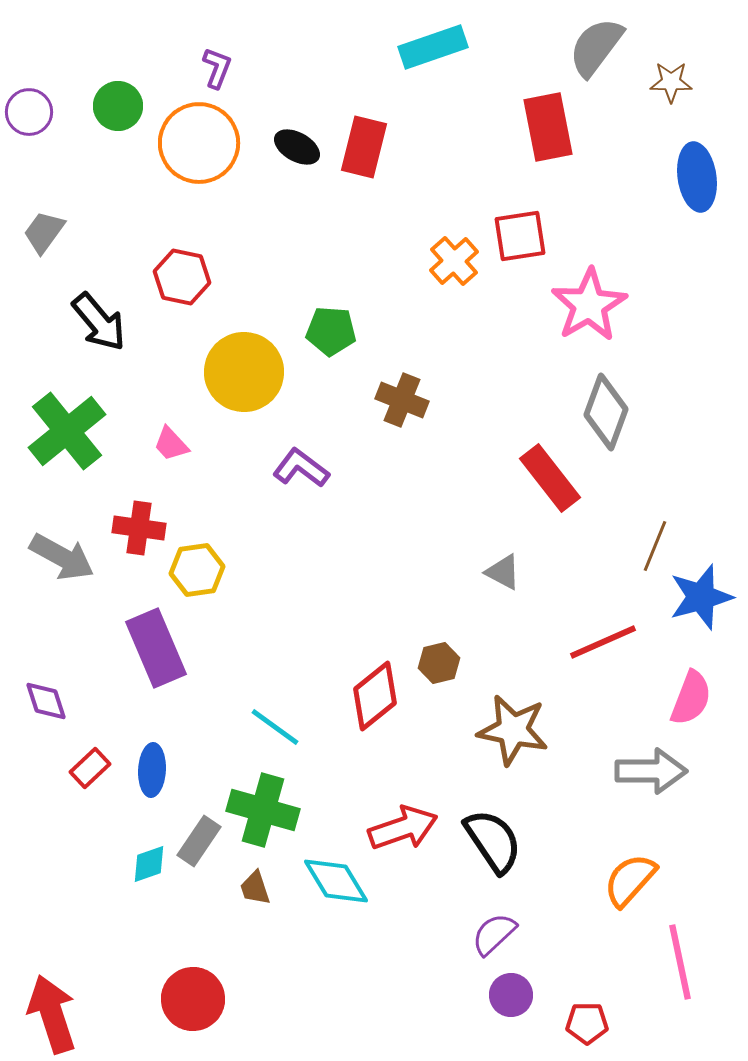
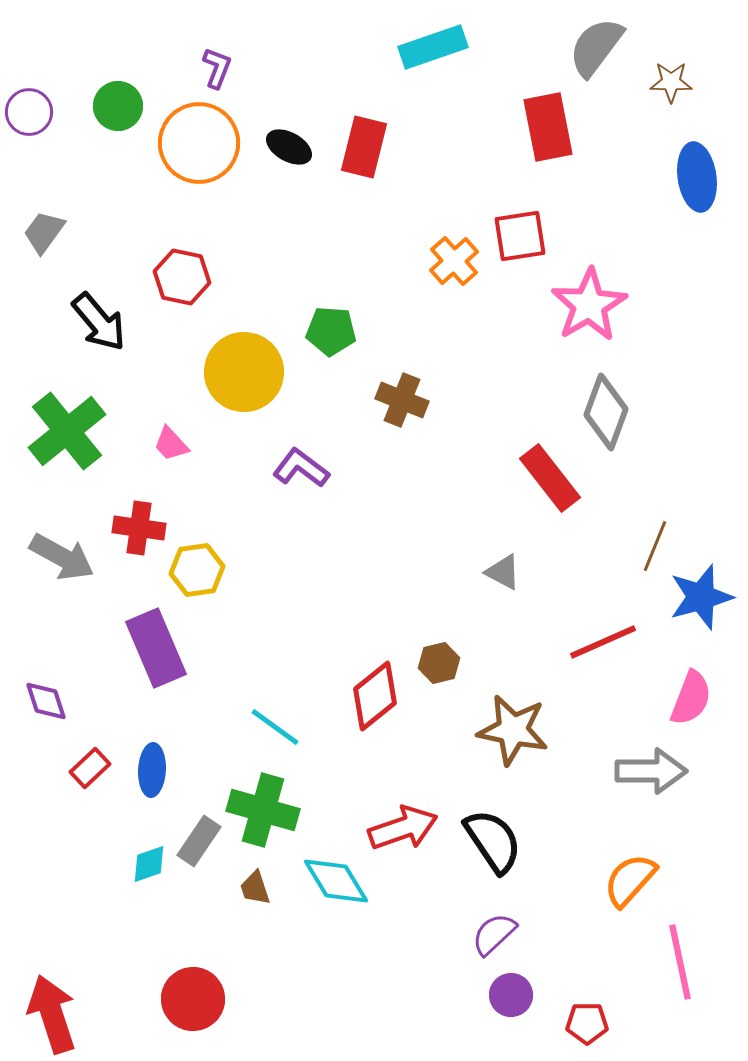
black ellipse at (297, 147): moved 8 px left
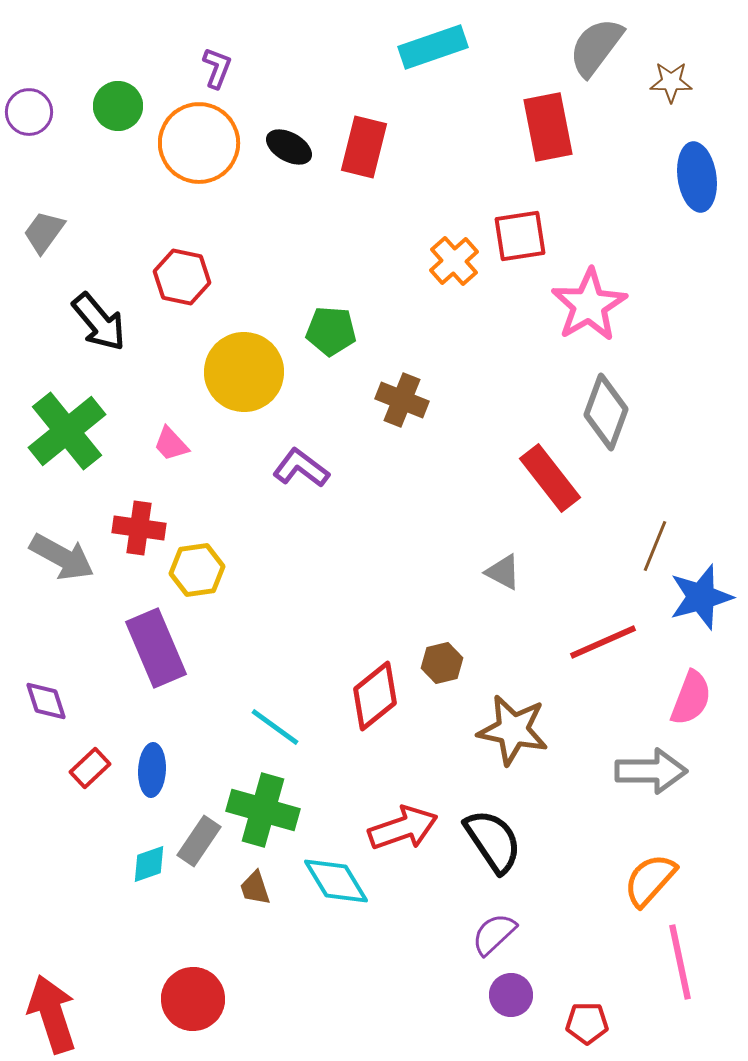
brown hexagon at (439, 663): moved 3 px right
orange semicircle at (630, 880): moved 20 px right
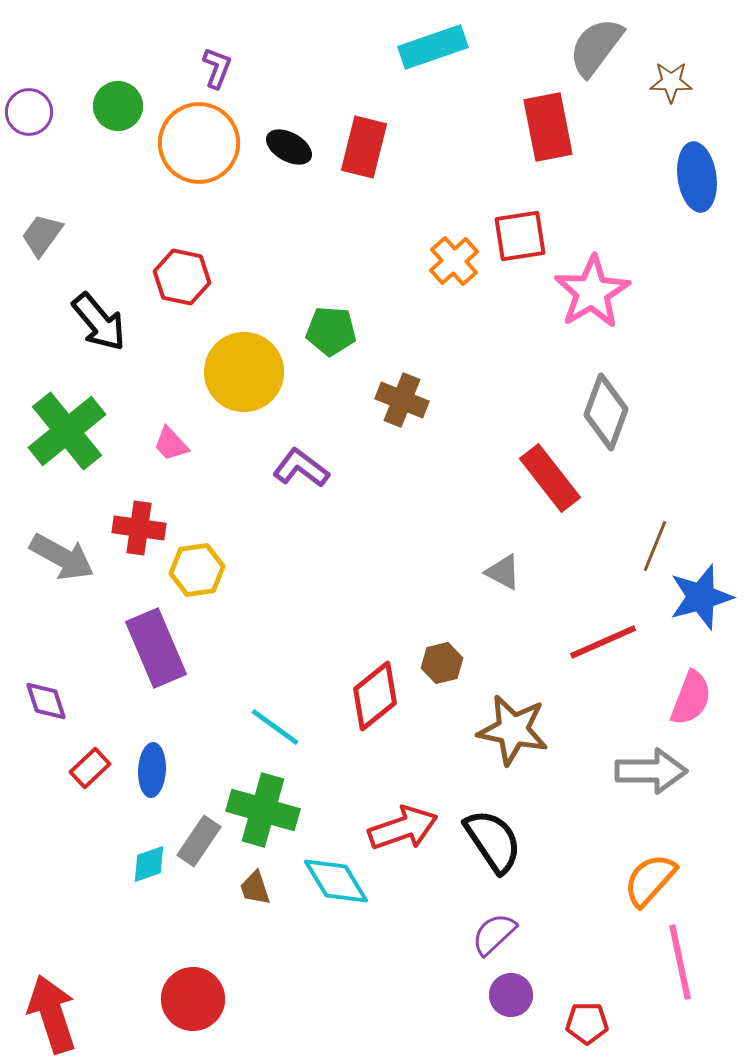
gray trapezoid at (44, 232): moved 2 px left, 3 px down
pink star at (589, 305): moved 3 px right, 13 px up
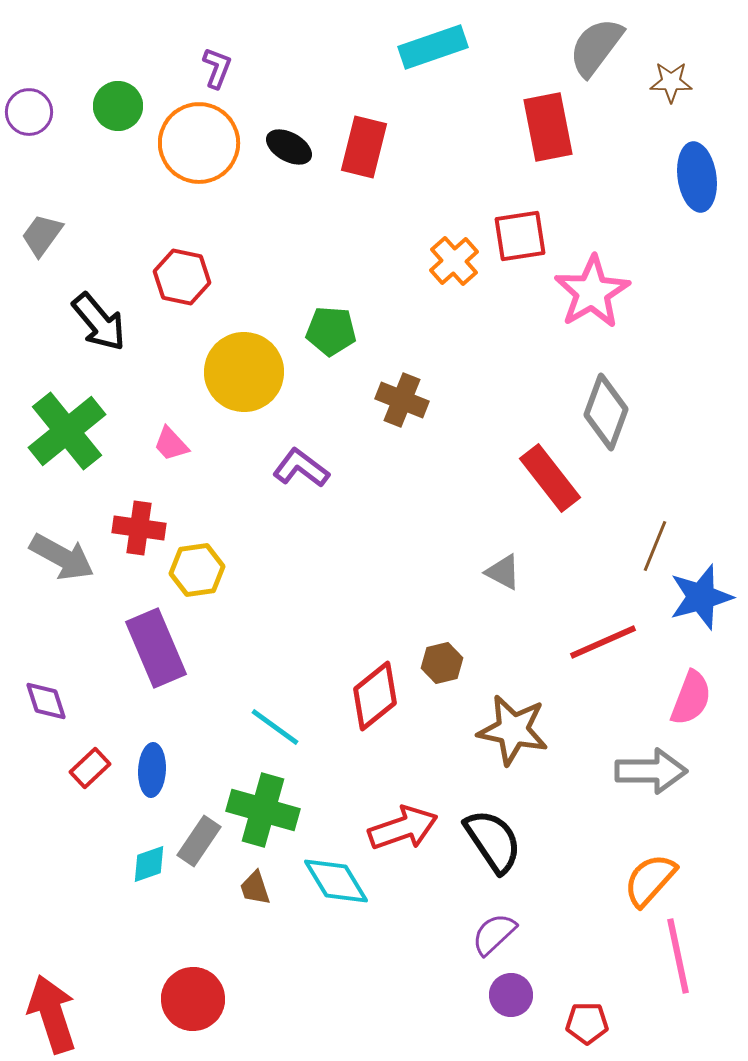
pink line at (680, 962): moved 2 px left, 6 px up
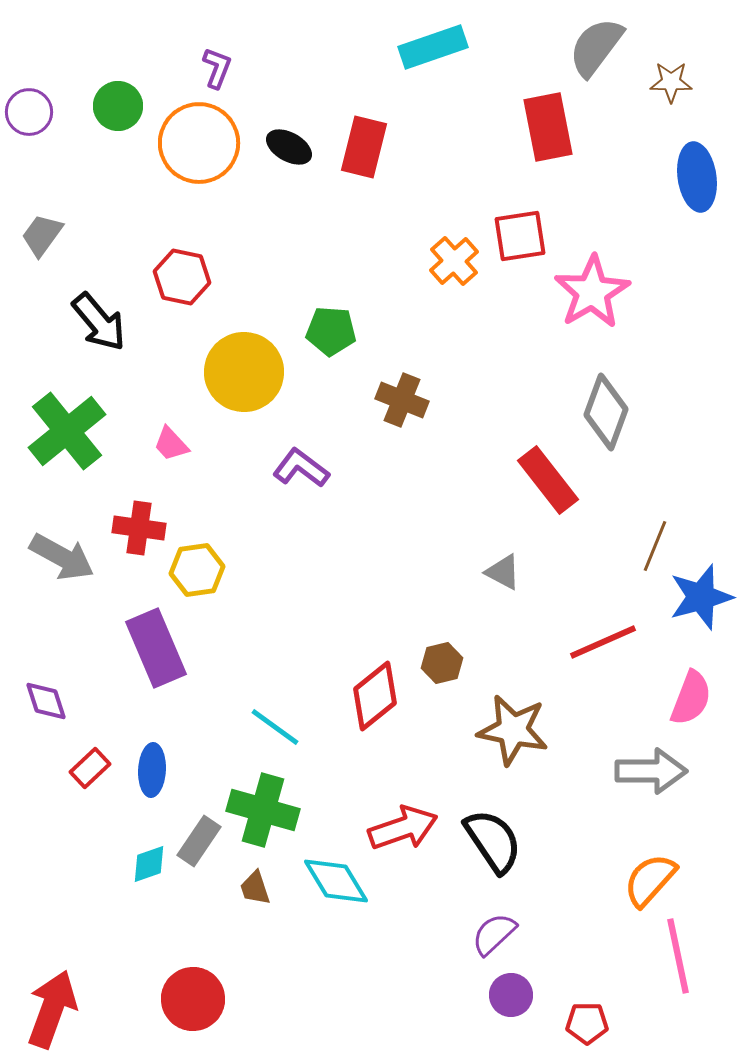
red rectangle at (550, 478): moved 2 px left, 2 px down
red arrow at (52, 1014): moved 5 px up; rotated 38 degrees clockwise
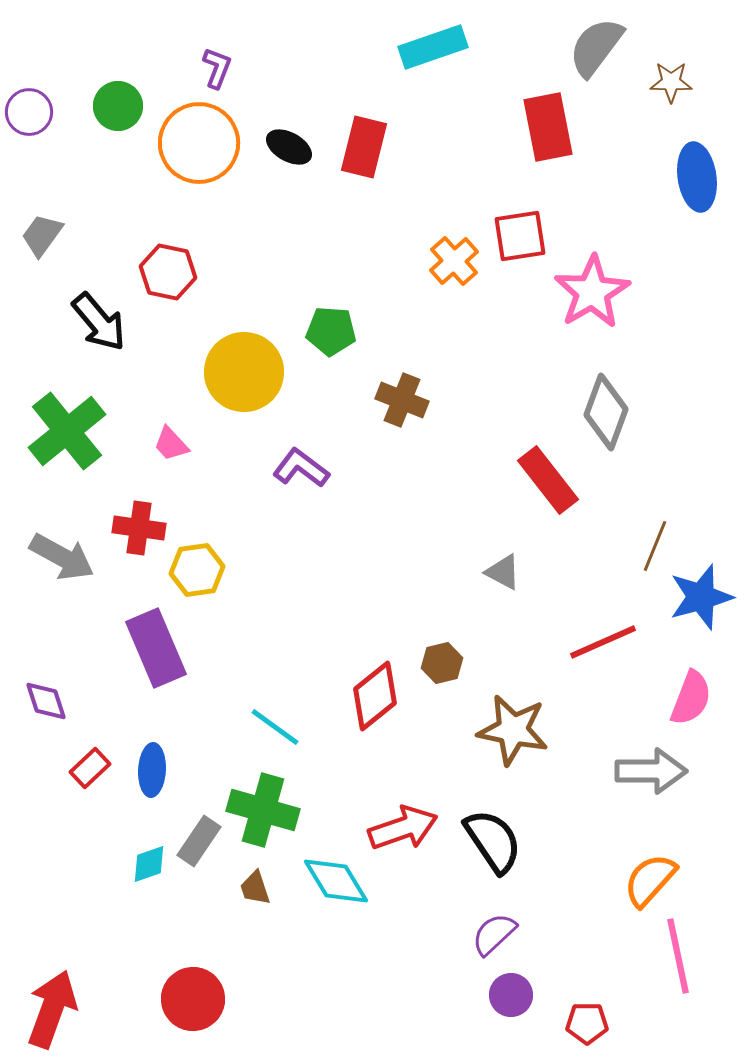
red hexagon at (182, 277): moved 14 px left, 5 px up
